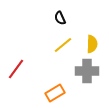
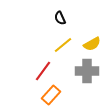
yellow semicircle: rotated 60 degrees clockwise
red line: moved 27 px right, 2 px down
orange rectangle: moved 4 px left, 2 px down; rotated 18 degrees counterclockwise
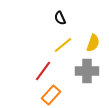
yellow semicircle: moved 1 px right, 1 px up; rotated 42 degrees counterclockwise
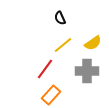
yellow semicircle: rotated 36 degrees clockwise
red line: moved 2 px right, 2 px up
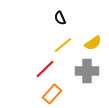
red line: rotated 10 degrees clockwise
orange rectangle: moved 1 px right, 1 px up
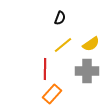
black semicircle: rotated 136 degrees counterclockwise
yellow semicircle: moved 2 px left, 1 px down
red line: rotated 45 degrees counterclockwise
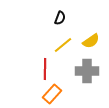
yellow semicircle: moved 3 px up
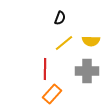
yellow semicircle: rotated 36 degrees clockwise
yellow line: moved 1 px right, 2 px up
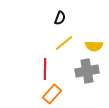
yellow semicircle: moved 3 px right, 5 px down
gray cross: rotated 10 degrees counterclockwise
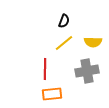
black semicircle: moved 4 px right, 3 px down
yellow semicircle: moved 1 px left, 4 px up
orange rectangle: rotated 42 degrees clockwise
